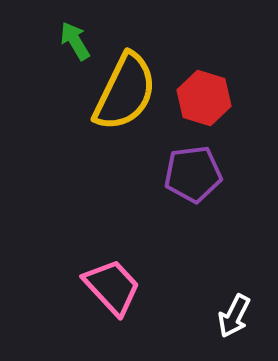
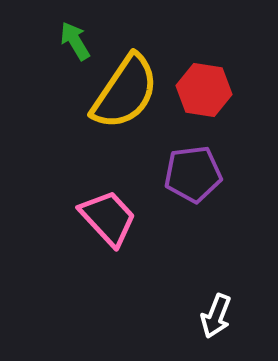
yellow semicircle: rotated 8 degrees clockwise
red hexagon: moved 8 px up; rotated 8 degrees counterclockwise
pink trapezoid: moved 4 px left, 69 px up
white arrow: moved 18 px left; rotated 6 degrees counterclockwise
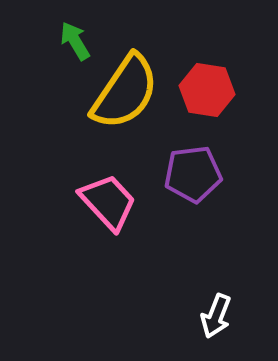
red hexagon: moved 3 px right
pink trapezoid: moved 16 px up
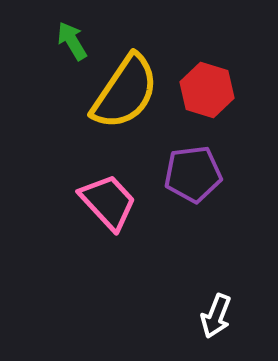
green arrow: moved 3 px left
red hexagon: rotated 8 degrees clockwise
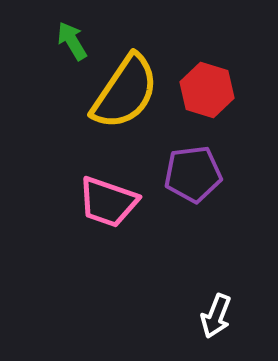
pink trapezoid: rotated 152 degrees clockwise
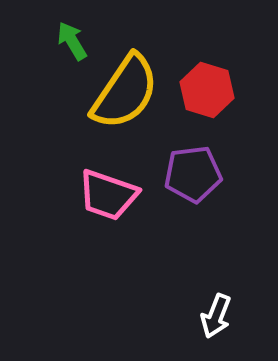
pink trapezoid: moved 7 px up
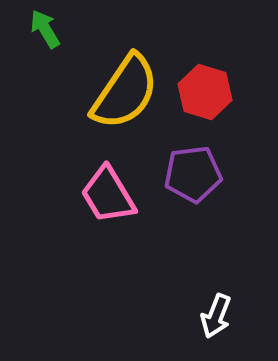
green arrow: moved 27 px left, 12 px up
red hexagon: moved 2 px left, 2 px down
pink trapezoid: rotated 40 degrees clockwise
